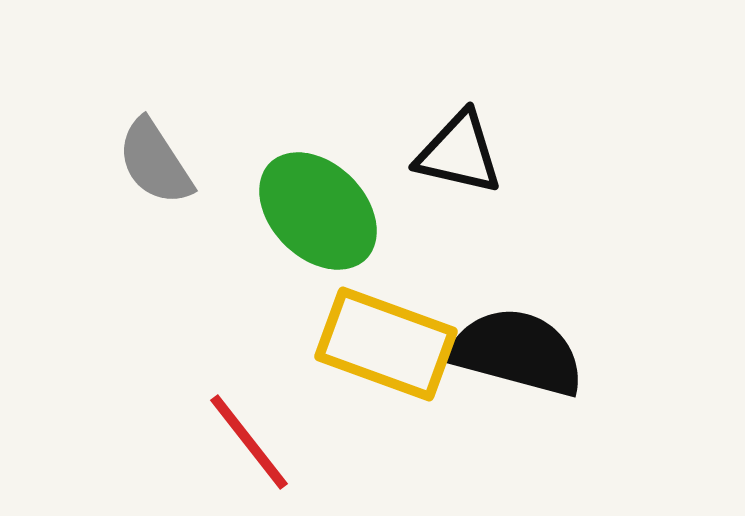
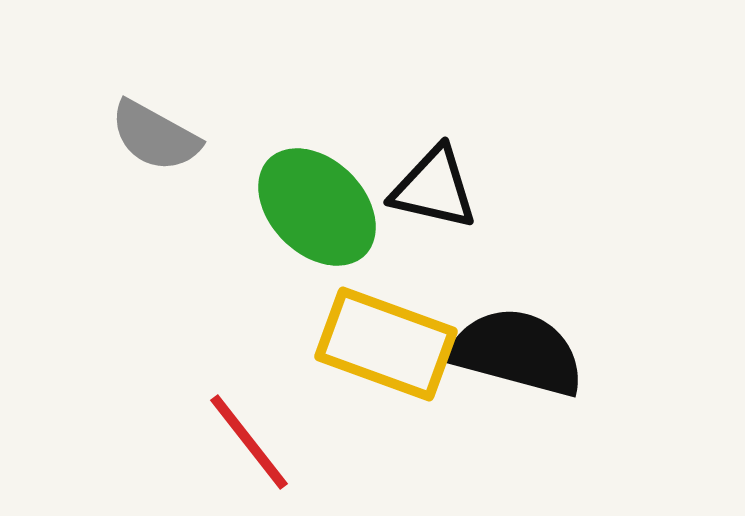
black triangle: moved 25 px left, 35 px down
gray semicircle: moved 26 px up; rotated 28 degrees counterclockwise
green ellipse: moved 1 px left, 4 px up
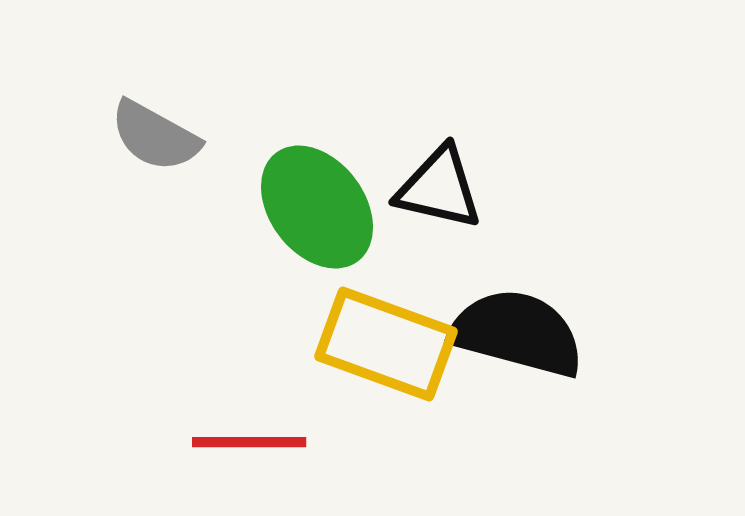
black triangle: moved 5 px right
green ellipse: rotated 8 degrees clockwise
black semicircle: moved 19 px up
red line: rotated 52 degrees counterclockwise
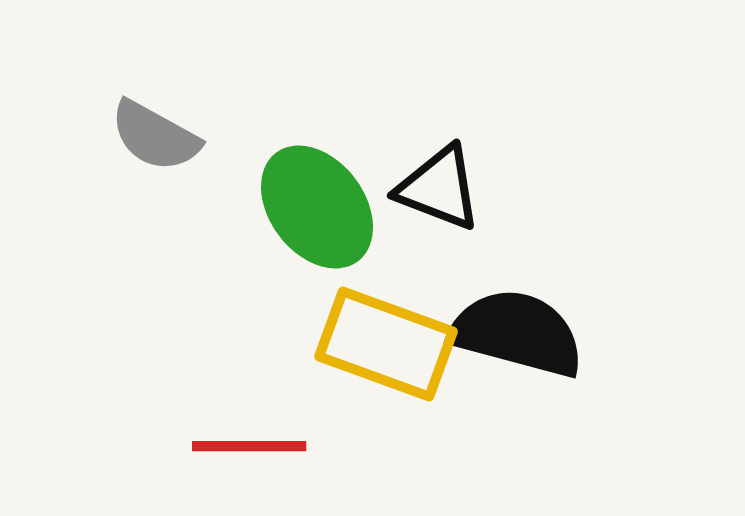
black triangle: rotated 8 degrees clockwise
red line: moved 4 px down
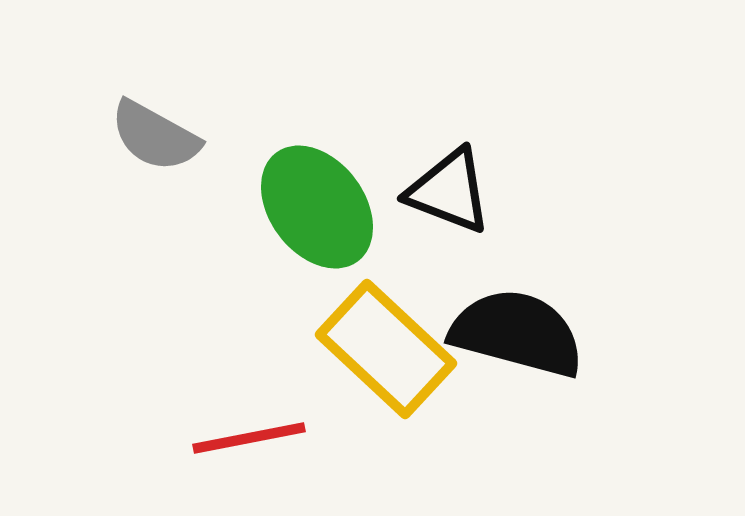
black triangle: moved 10 px right, 3 px down
yellow rectangle: moved 5 px down; rotated 23 degrees clockwise
red line: moved 8 px up; rotated 11 degrees counterclockwise
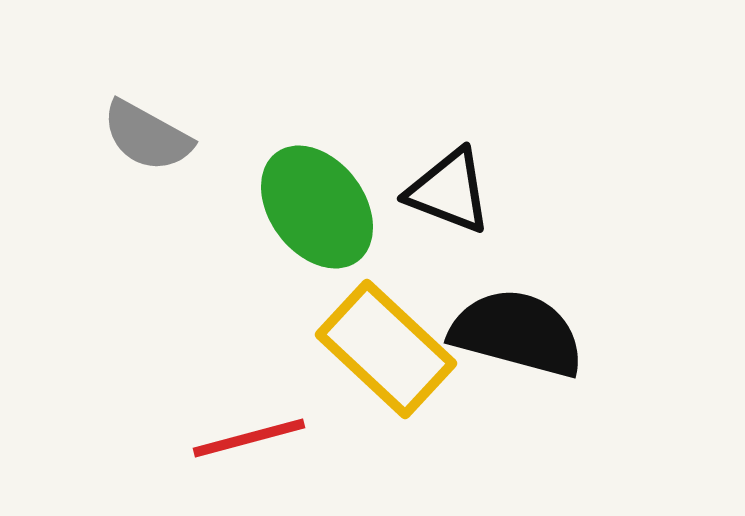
gray semicircle: moved 8 px left
red line: rotated 4 degrees counterclockwise
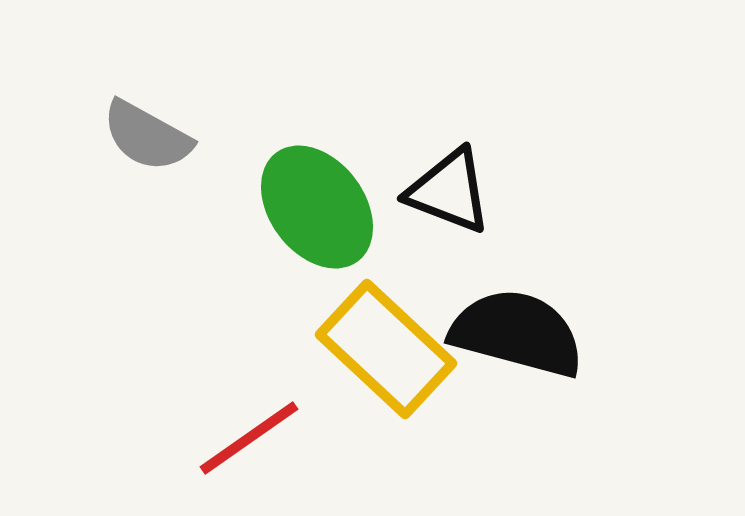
red line: rotated 20 degrees counterclockwise
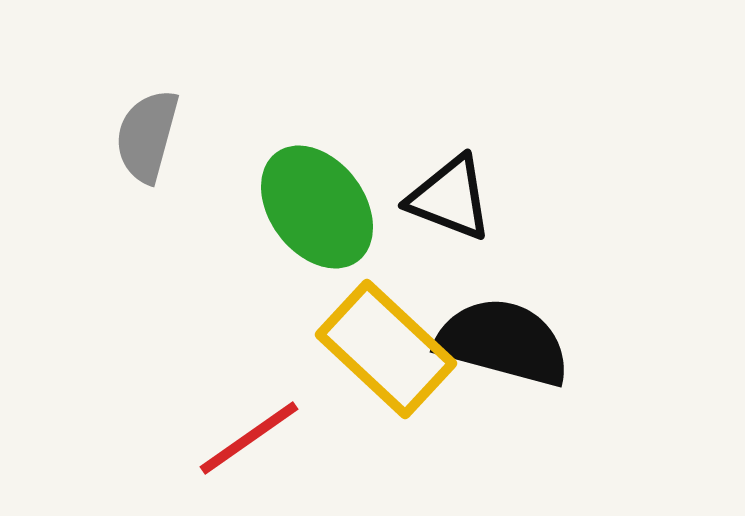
gray semicircle: rotated 76 degrees clockwise
black triangle: moved 1 px right, 7 px down
black semicircle: moved 14 px left, 9 px down
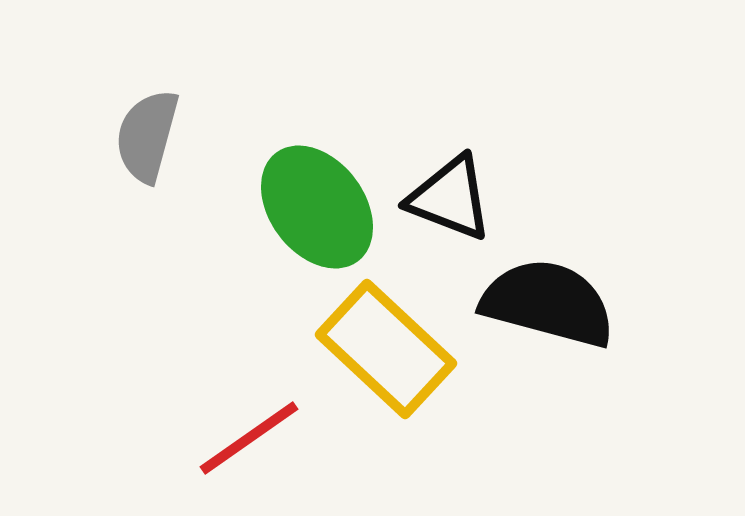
black semicircle: moved 45 px right, 39 px up
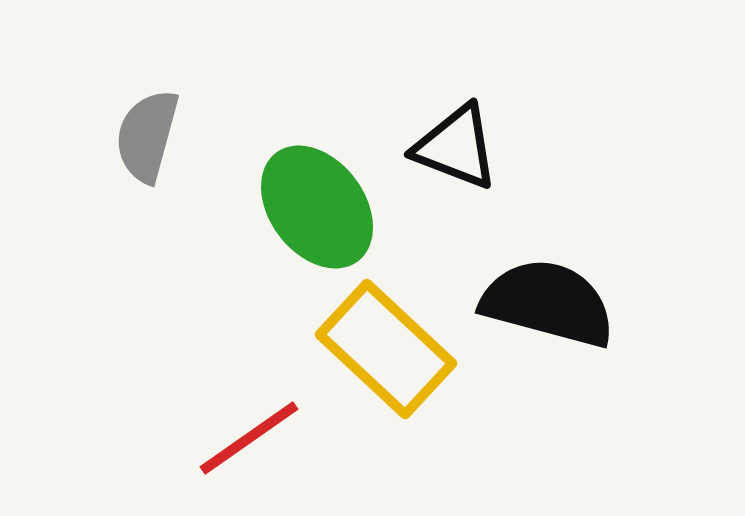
black triangle: moved 6 px right, 51 px up
